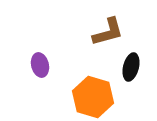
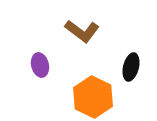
brown L-shape: moved 26 px left, 1 px up; rotated 52 degrees clockwise
orange hexagon: rotated 9 degrees clockwise
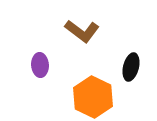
purple ellipse: rotated 10 degrees clockwise
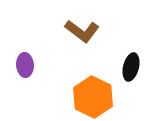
purple ellipse: moved 15 px left
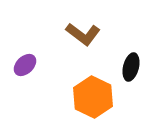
brown L-shape: moved 1 px right, 3 px down
purple ellipse: rotated 50 degrees clockwise
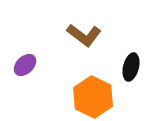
brown L-shape: moved 1 px right, 1 px down
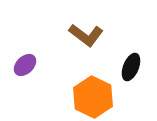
brown L-shape: moved 2 px right
black ellipse: rotated 8 degrees clockwise
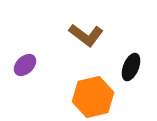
orange hexagon: rotated 21 degrees clockwise
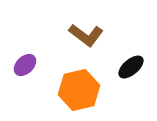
black ellipse: rotated 28 degrees clockwise
orange hexagon: moved 14 px left, 7 px up
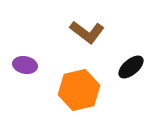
brown L-shape: moved 1 px right, 3 px up
purple ellipse: rotated 55 degrees clockwise
